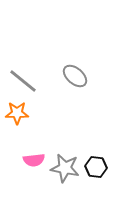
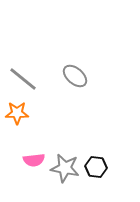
gray line: moved 2 px up
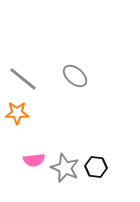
gray star: rotated 12 degrees clockwise
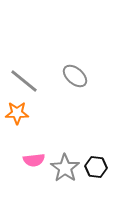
gray line: moved 1 px right, 2 px down
gray star: rotated 12 degrees clockwise
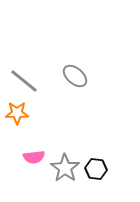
pink semicircle: moved 3 px up
black hexagon: moved 2 px down
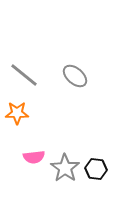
gray line: moved 6 px up
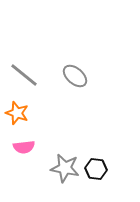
orange star: rotated 20 degrees clockwise
pink semicircle: moved 10 px left, 10 px up
gray star: rotated 24 degrees counterclockwise
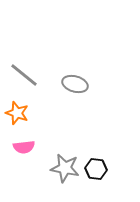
gray ellipse: moved 8 px down; rotated 25 degrees counterclockwise
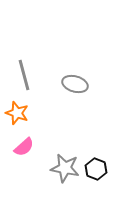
gray line: rotated 36 degrees clockwise
pink semicircle: rotated 35 degrees counterclockwise
black hexagon: rotated 15 degrees clockwise
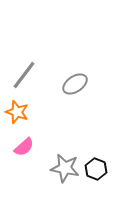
gray line: rotated 52 degrees clockwise
gray ellipse: rotated 50 degrees counterclockwise
orange star: moved 1 px up
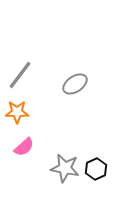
gray line: moved 4 px left
orange star: rotated 20 degrees counterclockwise
black hexagon: rotated 15 degrees clockwise
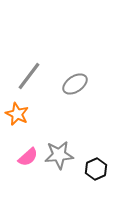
gray line: moved 9 px right, 1 px down
orange star: moved 2 px down; rotated 25 degrees clockwise
pink semicircle: moved 4 px right, 10 px down
gray star: moved 6 px left, 13 px up; rotated 16 degrees counterclockwise
